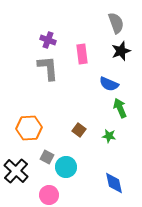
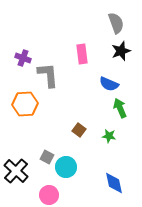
purple cross: moved 25 px left, 18 px down
gray L-shape: moved 7 px down
orange hexagon: moved 4 px left, 24 px up
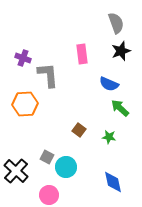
green arrow: rotated 24 degrees counterclockwise
green star: moved 1 px down
blue diamond: moved 1 px left, 1 px up
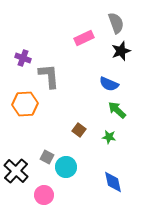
pink rectangle: moved 2 px right, 16 px up; rotated 72 degrees clockwise
gray L-shape: moved 1 px right, 1 px down
green arrow: moved 3 px left, 2 px down
pink circle: moved 5 px left
